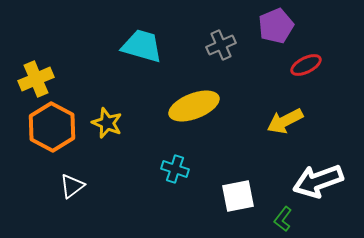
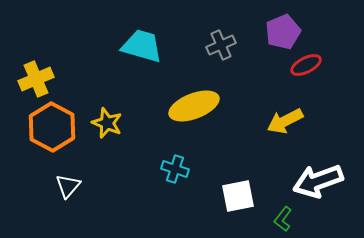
purple pentagon: moved 7 px right, 6 px down
white triangle: moved 4 px left; rotated 12 degrees counterclockwise
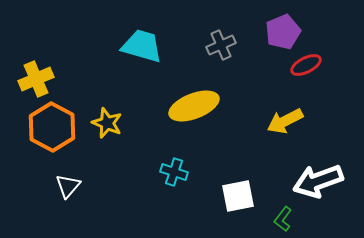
cyan cross: moved 1 px left, 3 px down
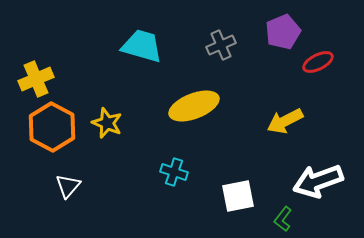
red ellipse: moved 12 px right, 3 px up
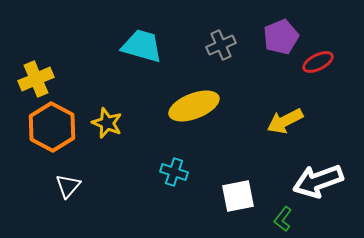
purple pentagon: moved 2 px left, 5 px down
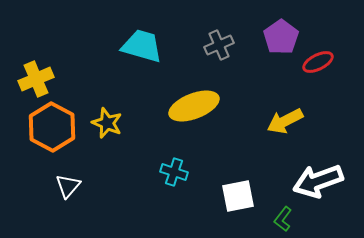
purple pentagon: rotated 12 degrees counterclockwise
gray cross: moved 2 px left
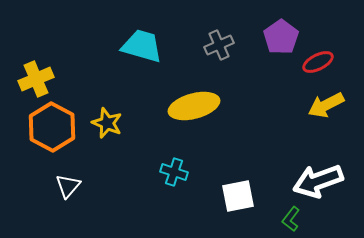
yellow ellipse: rotated 6 degrees clockwise
yellow arrow: moved 41 px right, 16 px up
green L-shape: moved 8 px right
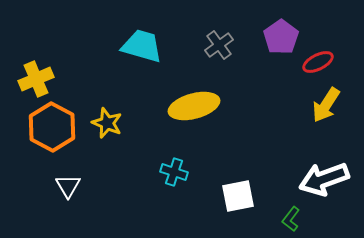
gray cross: rotated 12 degrees counterclockwise
yellow arrow: rotated 30 degrees counterclockwise
white arrow: moved 6 px right, 2 px up
white triangle: rotated 12 degrees counterclockwise
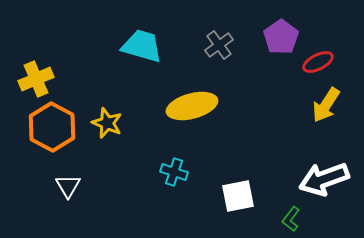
yellow ellipse: moved 2 px left
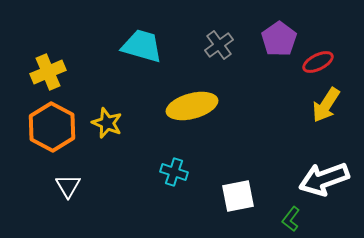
purple pentagon: moved 2 px left, 2 px down
yellow cross: moved 12 px right, 7 px up
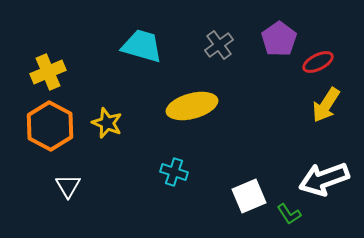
orange hexagon: moved 2 px left, 1 px up
white square: moved 11 px right; rotated 12 degrees counterclockwise
green L-shape: moved 2 px left, 5 px up; rotated 70 degrees counterclockwise
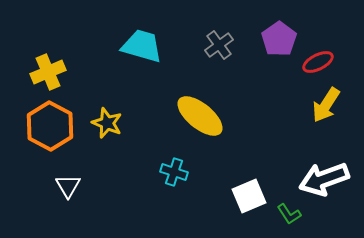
yellow ellipse: moved 8 px right, 10 px down; rotated 54 degrees clockwise
